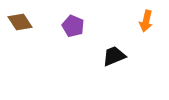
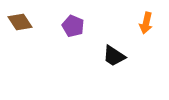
orange arrow: moved 2 px down
black trapezoid: rotated 125 degrees counterclockwise
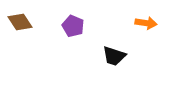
orange arrow: rotated 95 degrees counterclockwise
black trapezoid: rotated 15 degrees counterclockwise
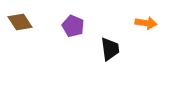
black trapezoid: moved 4 px left, 7 px up; rotated 115 degrees counterclockwise
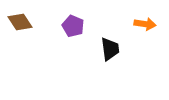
orange arrow: moved 1 px left, 1 px down
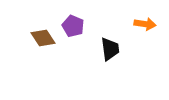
brown diamond: moved 23 px right, 16 px down
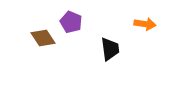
purple pentagon: moved 2 px left, 4 px up
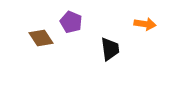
brown diamond: moved 2 px left
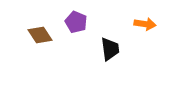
purple pentagon: moved 5 px right
brown diamond: moved 1 px left, 3 px up
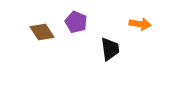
orange arrow: moved 5 px left
brown diamond: moved 2 px right, 3 px up
